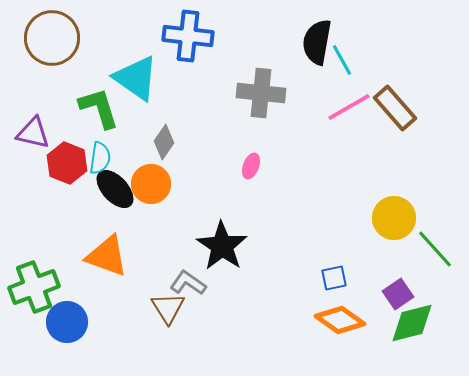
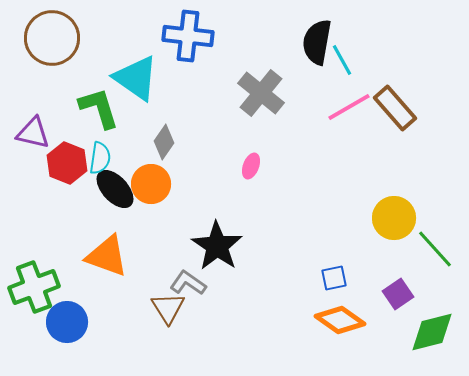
gray cross: rotated 33 degrees clockwise
black star: moved 5 px left
green diamond: moved 20 px right, 9 px down
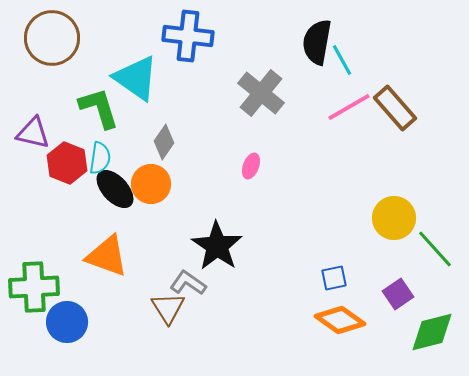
green cross: rotated 18 degrees clockwise
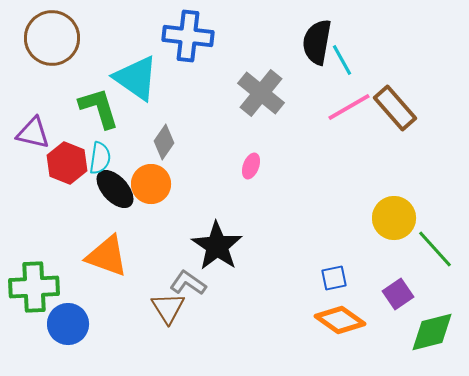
blue circle: moved 1 px right, 2 px down
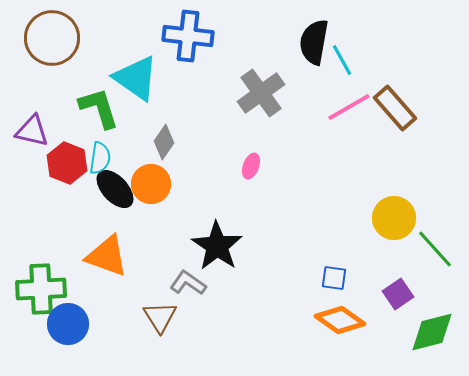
black semicircle: moved 3 px left
gray cross: rotated 15 degrees clockwise
purple triangle: moved 1 px left, 2 px up
blue square: rotated 20 degrees clockwise
green cross: moved 7 px right, 2 px down
brown triangle: moved 8 px left, 9 px down
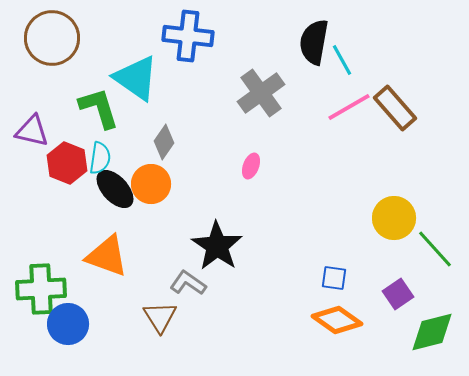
orange diamond: moved 3 px left
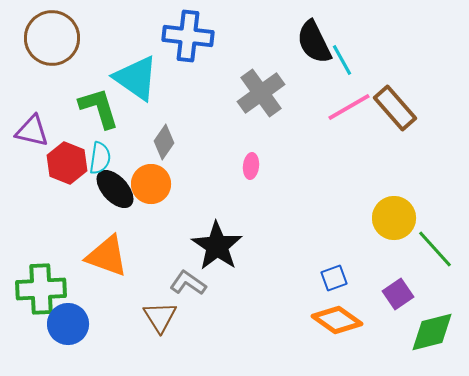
black semicircle: rotated 36 degrees counterclockwise
pink ellipse: rotated 15 degrees counterclockwise
blue square: rotated 28 degrees counterclockwise
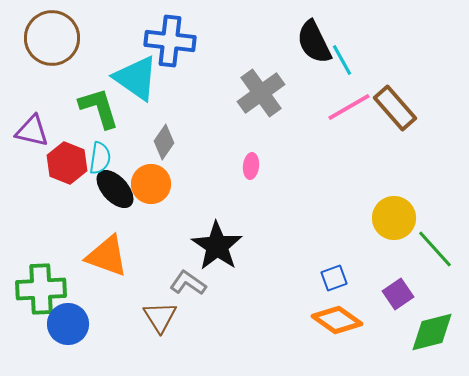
blue cross: moved 18 px left, 5 px down
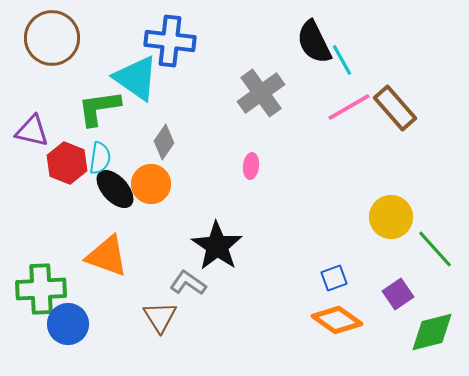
green L-shape: rotated 81 degrees counterclockwise
yellow circle: moved 3 px left, 1 px up
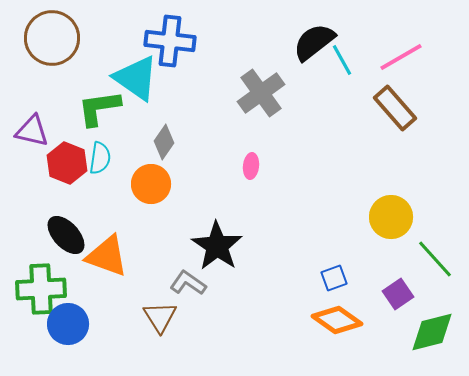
black semicircle: rotated 78 degrees clockwise
pink line: moved 52 px right, 50 px up
black ellipse: moved 49 px left, 46 px down
green line: moved 10 px down
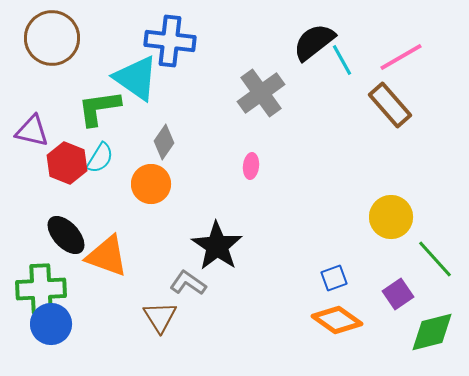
brown rectangle: moved 5 px left, 3 px up
cyan semicircle: rotated 24 degrees clockwise
blue circle: moved 17 px left
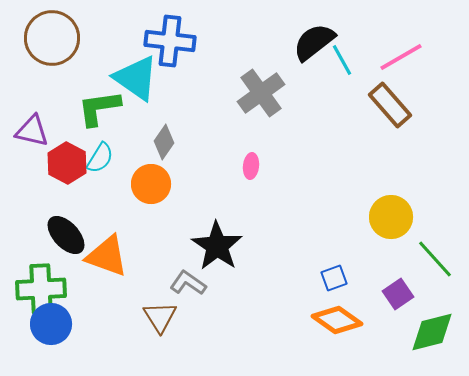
red hexagon: rotated 6 degrees clockwise
